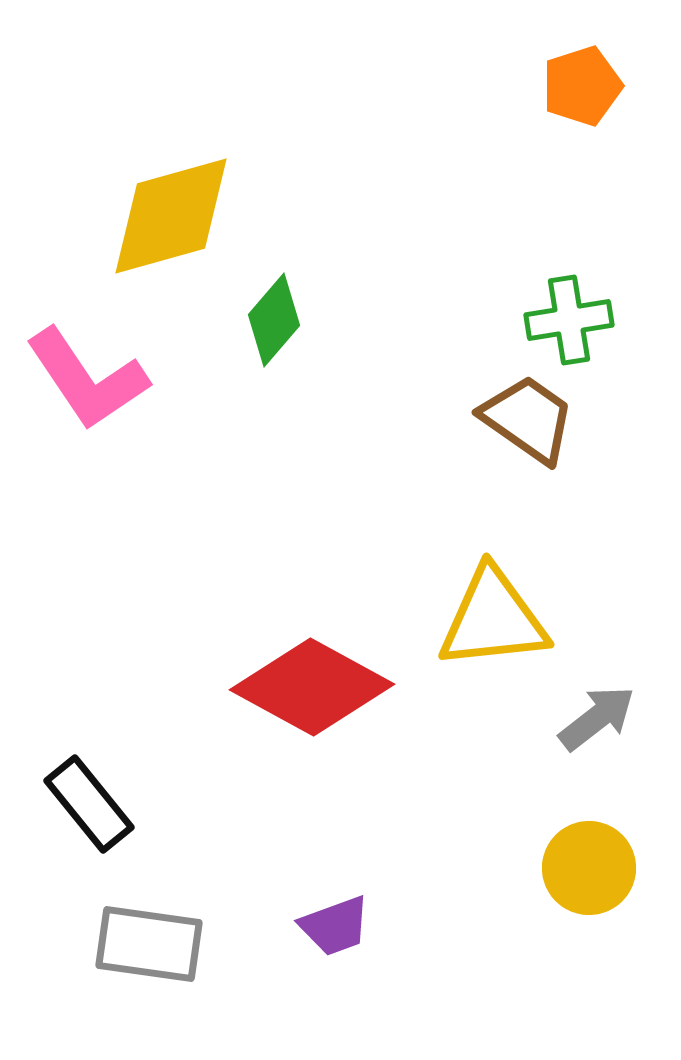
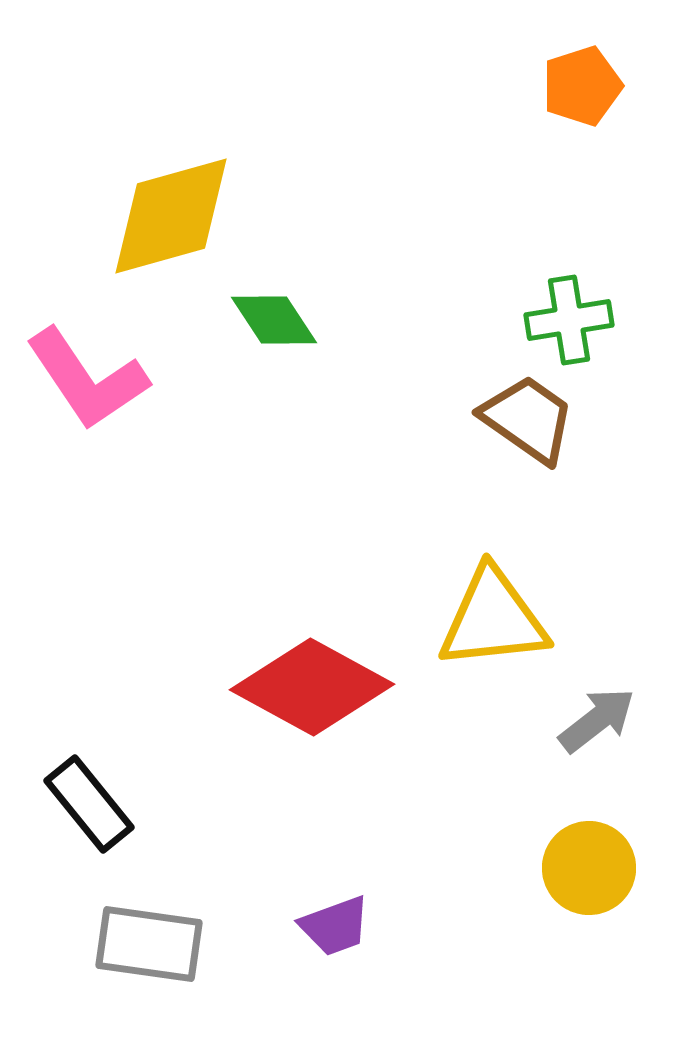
green diamond: rotated 74 degrees counterclockwise
gray arrow: moved 2 px down
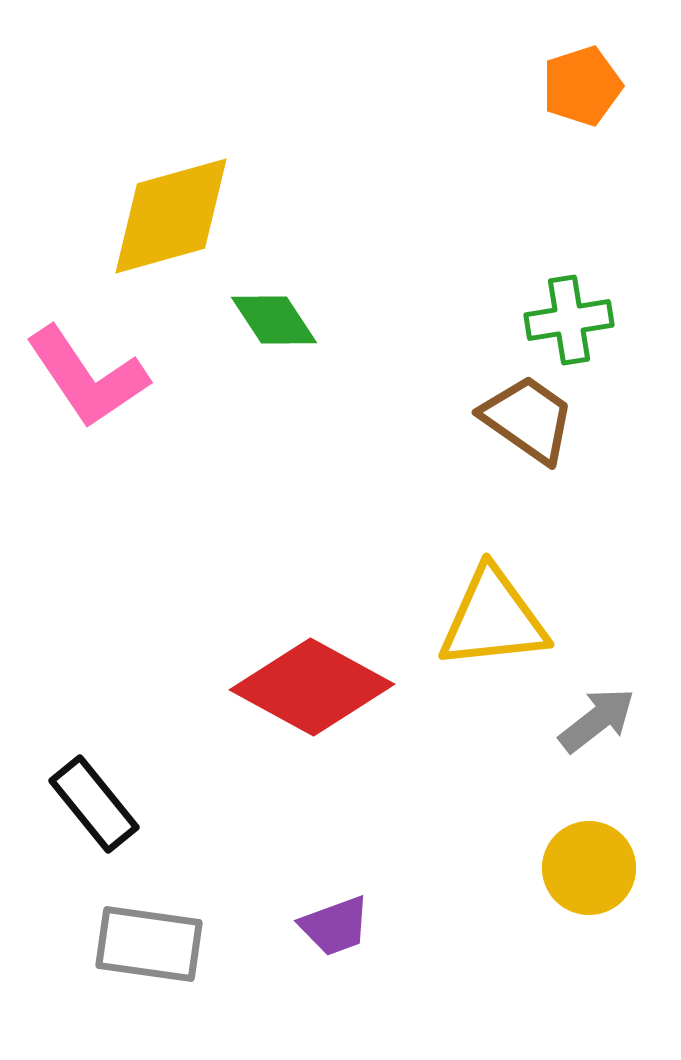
pink L-shape: moved 2 px up
black rectangle: moved 5 px right
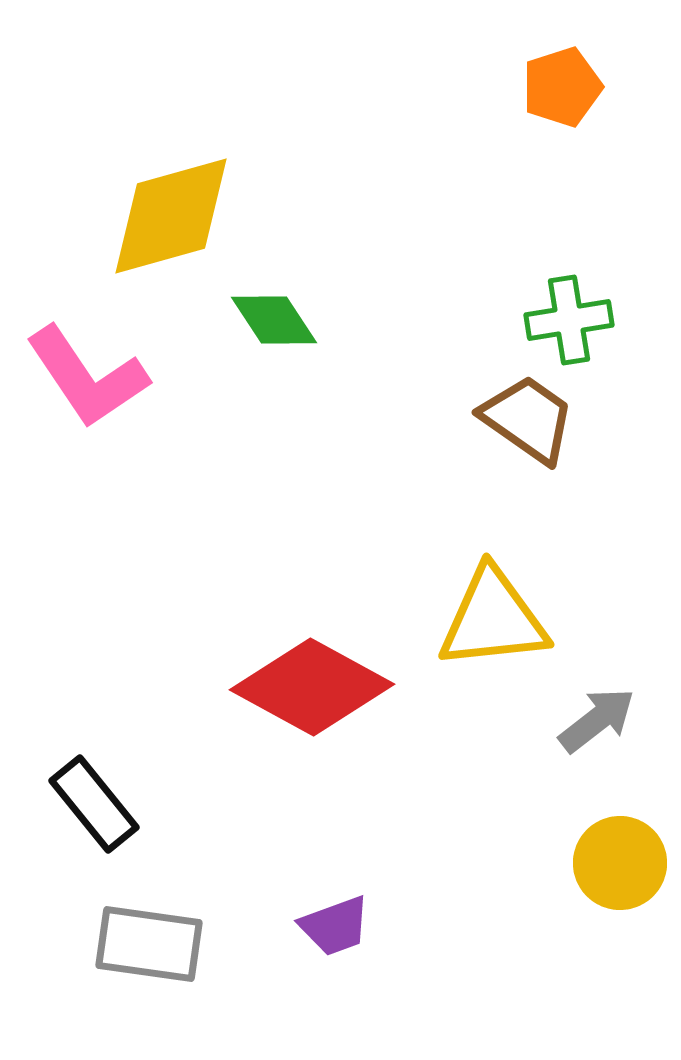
orange pentagon: moved 20 px left, 1 px down
yellow circle: moved 31 px right, 5 px up
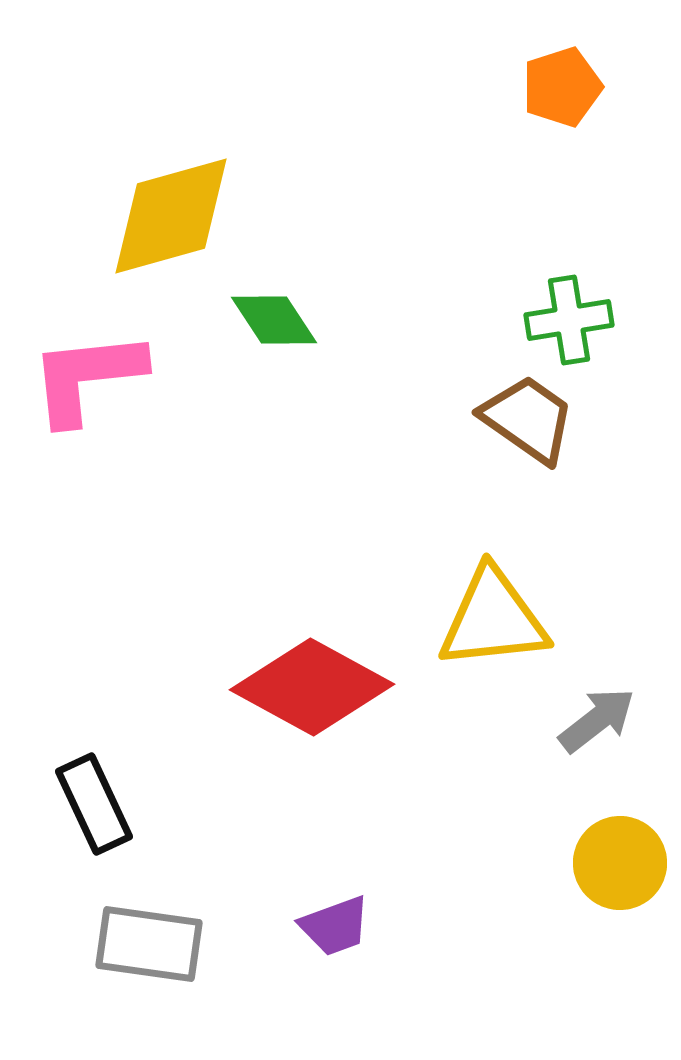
pink L-shape: rotated 118 degrees clockwise
black rectangle: rotated 14 degrees clockwise
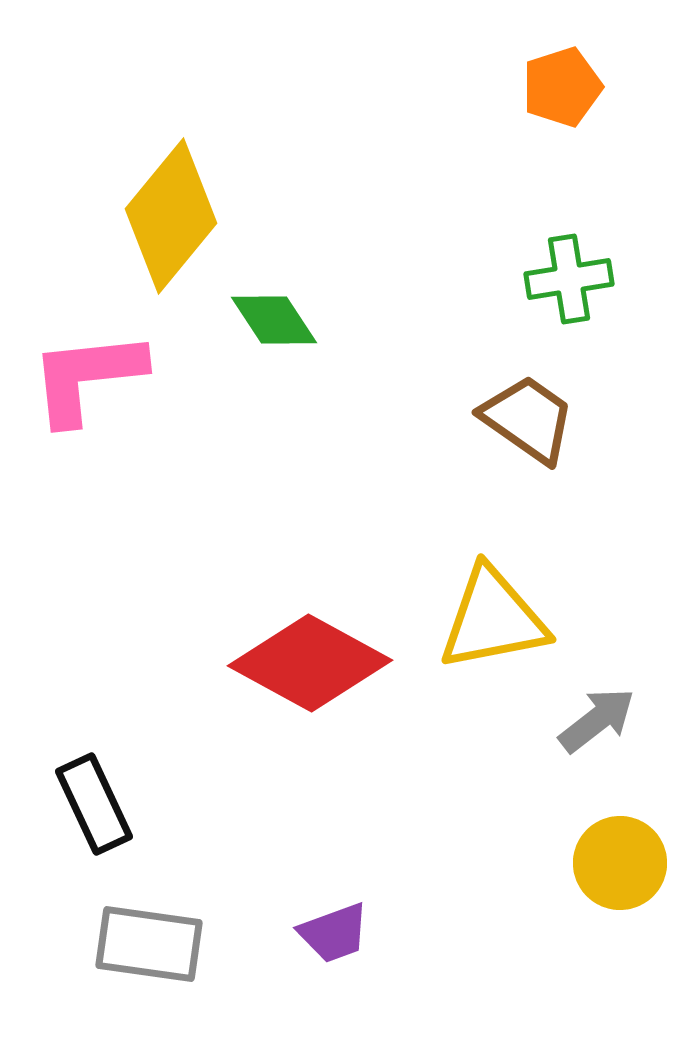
yellow diamond: rotated 35 degrees counterclockwise
green cross: moved 41 px up
yellow triangle: rotated 5 degrees counterclockwise
red diamond: moved 2 px left, 24 px up
purple trapezoid: moved 1 px left, 7 px down
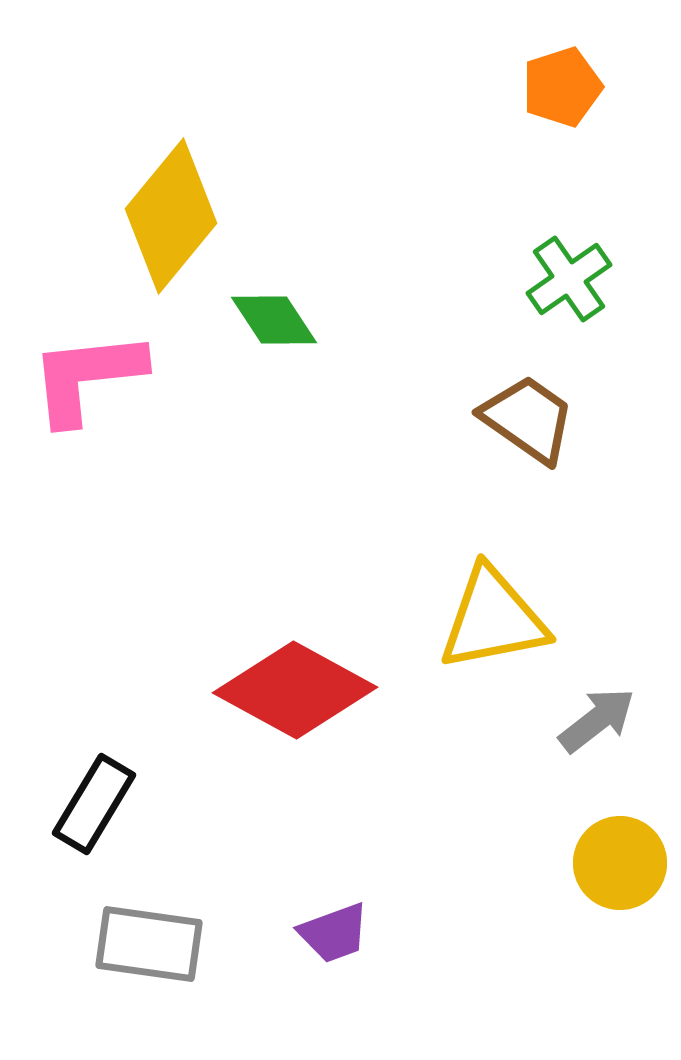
green cross: rotated 26 degrees counterclockwise
red diamond: moved 15 px left, 27 px down
black rectangle: rotated 56 degrees clockwise
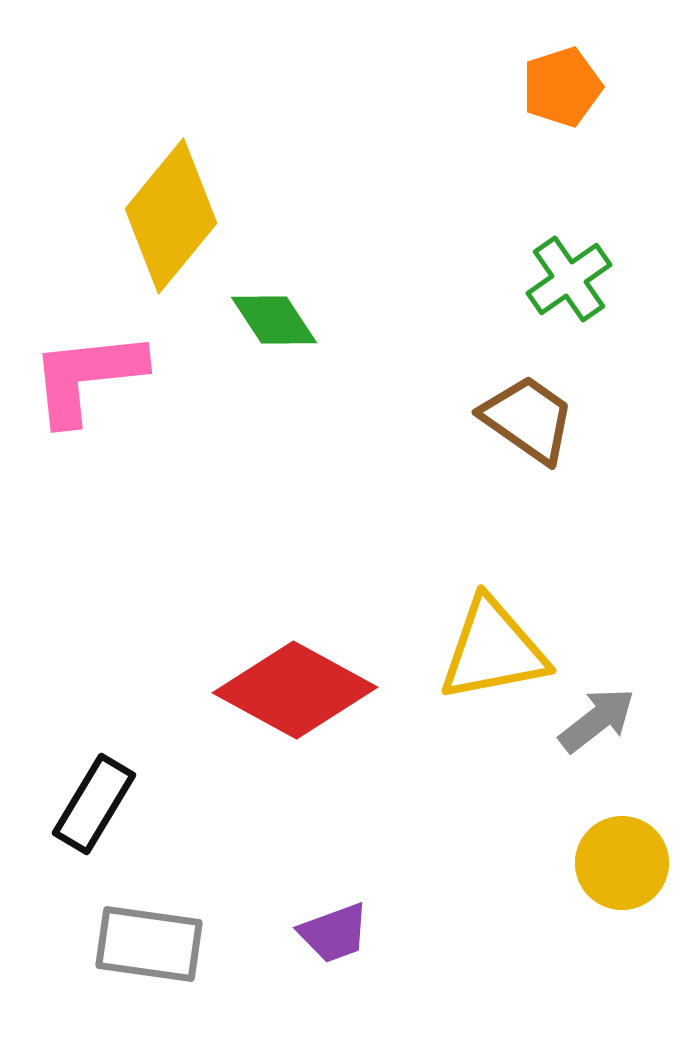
yellow triangle: moved 31 px down
yellow circle: moved 2 px right
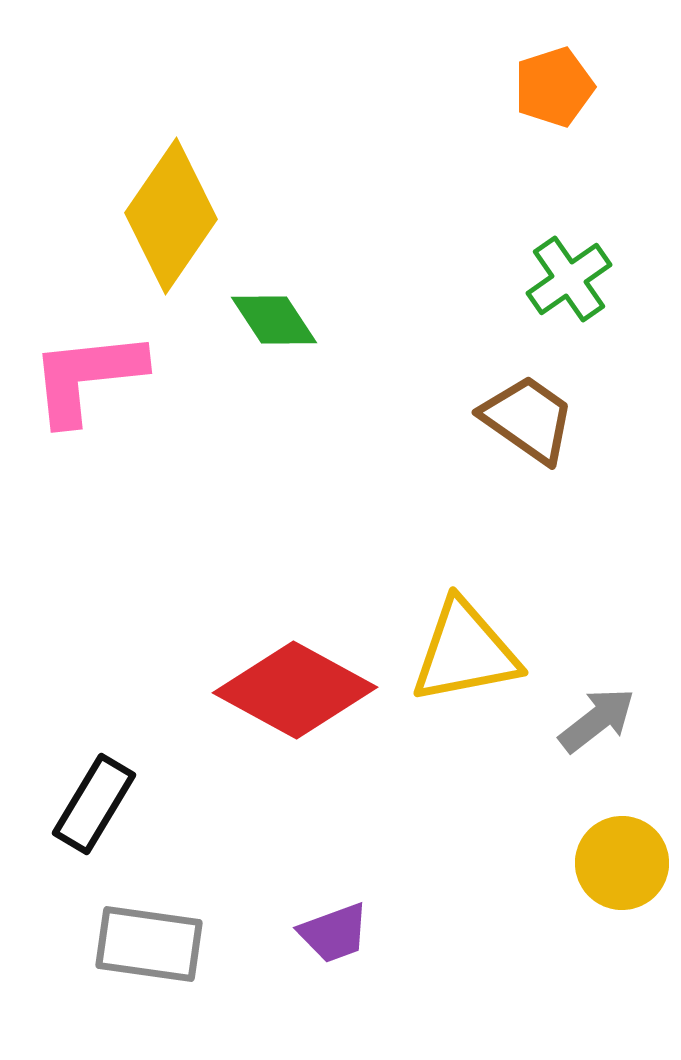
orange pentagon: moved 8 px left
yellow diamond: rotated 5 degrees counterclockwise
yellow triangle: moved 28 px left, 2 px down
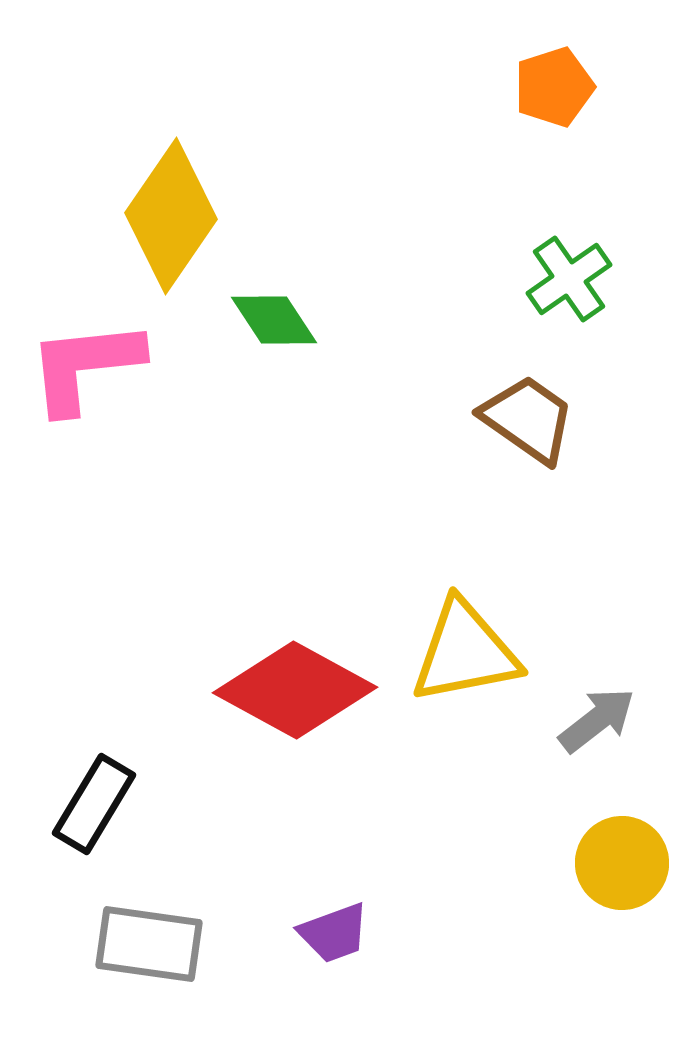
pink L-shape: moved 2 px left, 11 px up
